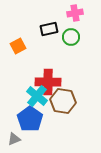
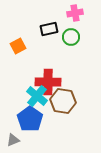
gray triangle: moved 1 px left, 1 px down
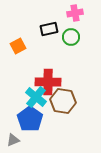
cyan cross: moved 1 px left, 1 px down
